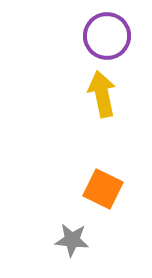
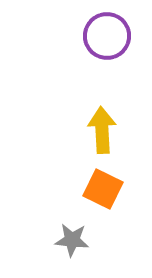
yellow arrow: moved 36 px down; rotated 9 degrees clockwise
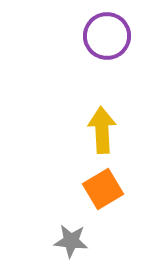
orange square: rotated 33 degrees clockwise
gray star: moved 1 px left, 1 px down
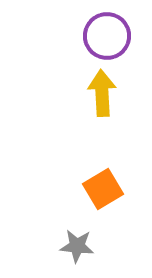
yellow arrow: moved 37 px up
gray star: moved 6 px right, 5 px down
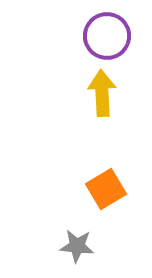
orange square: moved 3 px right
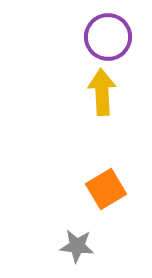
purple circle: moved 1 px right, 1 px down
yellow arrow: moved 1 px up
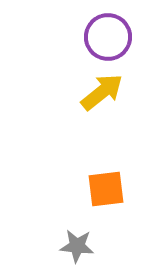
yellow arrow: rotated 54 degrees clockwise
orange square: rotated 24 degrees clockwise
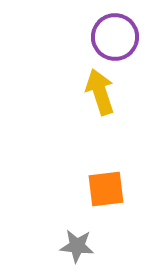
purple circle: moved 7 px right
yellow arrow: moved 2 px left; rotated 69 degrees counterclockwise
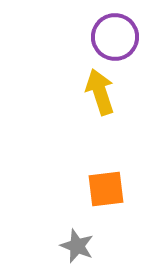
gray star: rotated 16 degrees clockwise
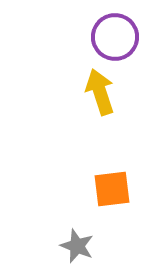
orange square: moved 6 px right
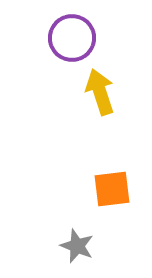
purple circle: moved 43 px left, 1 px down
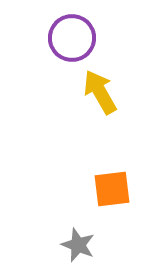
yellow arrow: rotated 12 degrees counterclockwise
gray star: moved 1 px right, 1 px up
